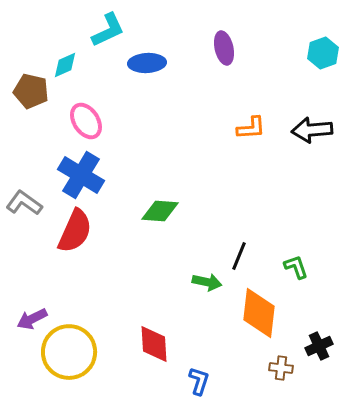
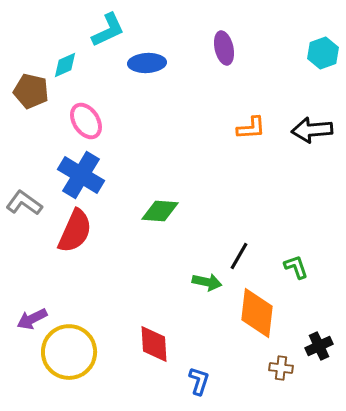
black line: rotated 8 degrees clockwise
orange diamond: moved 2 px left
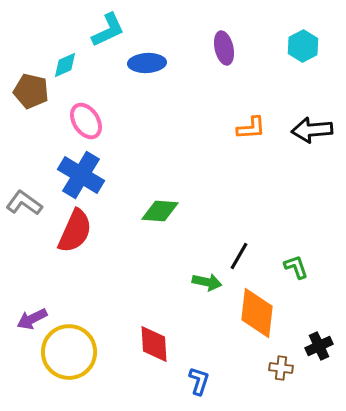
cyan hexagon: moved 20 px left, 7 px up; rotated 8 degrees counterclockwise
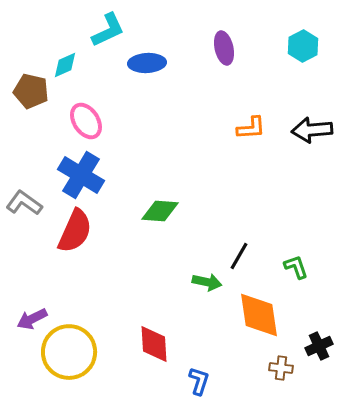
orange diamond: moved 2 px right, 2 px down; rotated 15 degrees counterclockwise
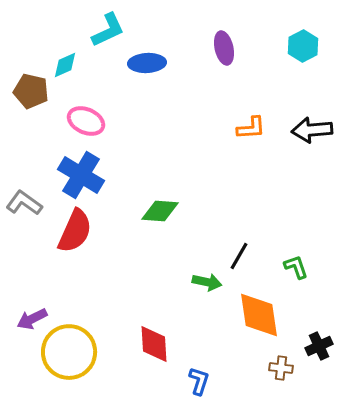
pink ellipse: rotated 33 degrees counterclockwise
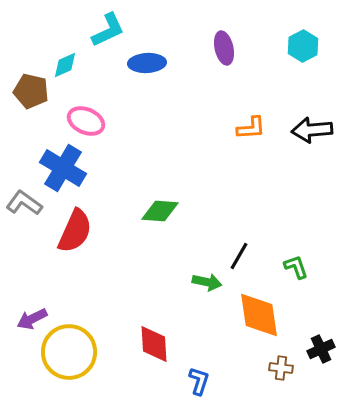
blue cross: moved 18 px left, 7 px up
black cross: moved 2 px right, 3 px down
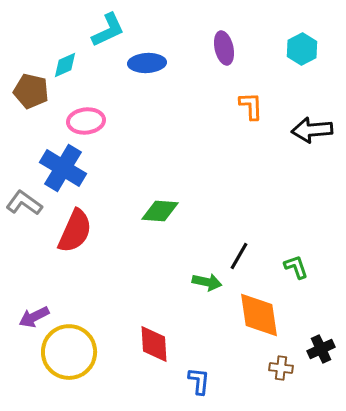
cyan hexagon: moved 1 px left, 3 px down
pink ellipse: rotated 30 degrees counterclockwise
orange L-shape: moved 22 px up; rotated 88 degrees counterclockwise
purple arrow: moved 2 px right, 2 px up
blue L-shape: rotated 12 degrees counterclockwise
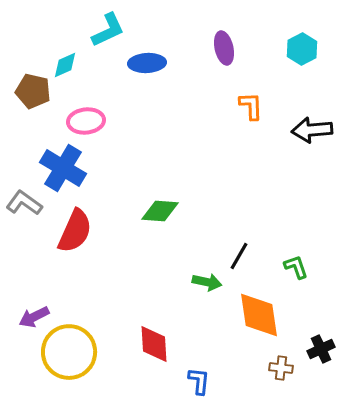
brown pentagon: moved 2 px right
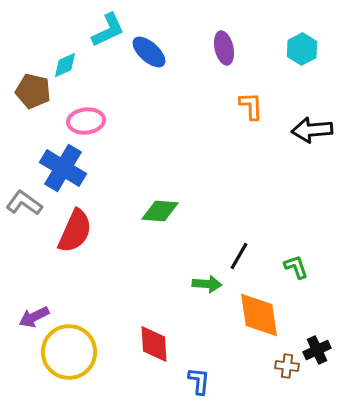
blue ellipse: moved 2 px right, 11 px up; rotated 45 degrees clockwise
green arrow: moved 2 px down; rotated 8 degrees counterclockwise
black cross: moved 4 px left, 1 px down
brown cross: moved 6 px right, 2 px up
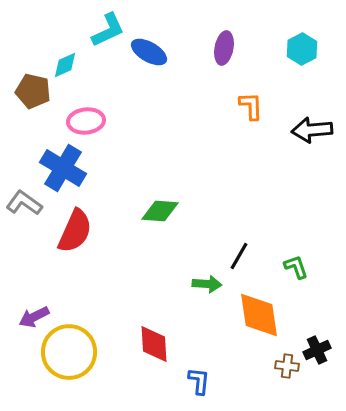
purple ellipse: rotated 24 degrees clockwise
blue ellipse: rotated 12 degrees counterclockwise
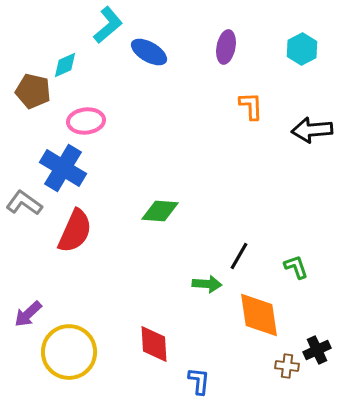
cyan L-shape: moved 5 px up; rotated 15 degrees counterclockwise
purple ellipse: moved 2 px right, 1 px up
purple arrow: moved 6 px left, 3 px up; rotated 16 degrees counterclockwise
